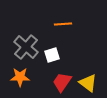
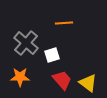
orange line: moved 1 px right, 1 px up
gray cross: moved 4 px up
red trapezoid: moved 2 px up; rotated 105 degrees clockwise
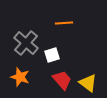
orange star: rotated 18 degrees clockwise
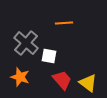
white square: moved 3 px left, 1 px down; rotated 28 degrees clockwise
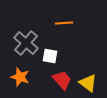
white square: moved 1 px right
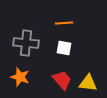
gray cross: rotated 35 degrees counterclockwise
white square: moved 14 px right, 8 px up
yellow triangle: rotated 30 degrees counterclockwise
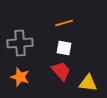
orange line: rotated 12 degrees counterclockwise
gray cross: moved 6 px left; rotated 10 degrees counterclockwise
red trapezoid: moved 1 px left, 9 px up
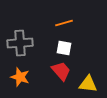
yellow triangle: moved 1 px down
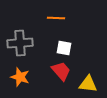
orange line: moved 8 px left, 5 px up; rotated 18 degrees clockwise
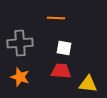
red trapezoid: rotated 45 degrees counterclockwise
